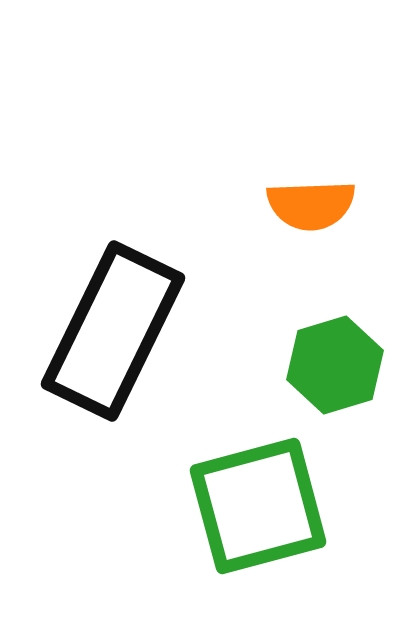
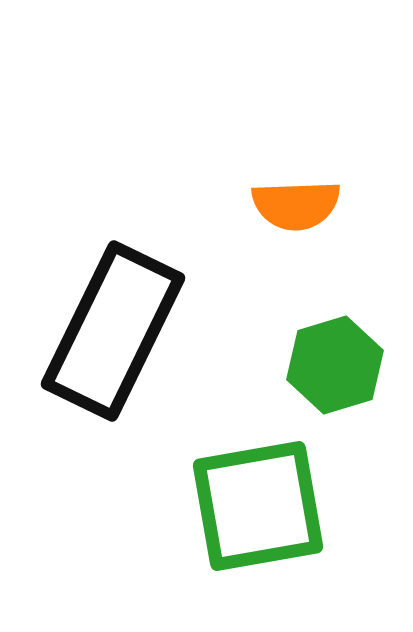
orange semicircle: moved 15 px left
green square: rotated 5 degrees clockwise
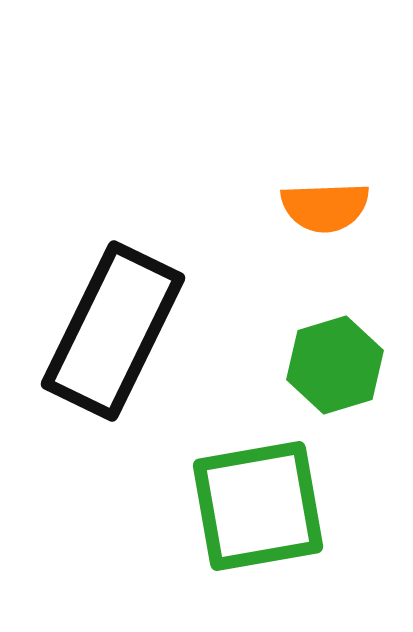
orange semicircle: moved 29 px right, 2 px down
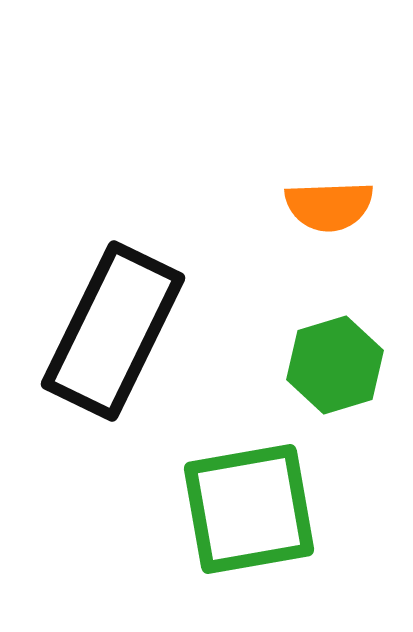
orange semicircle: moved 4 px right, 1 px up
green square: moved 9 px left, 3 px down
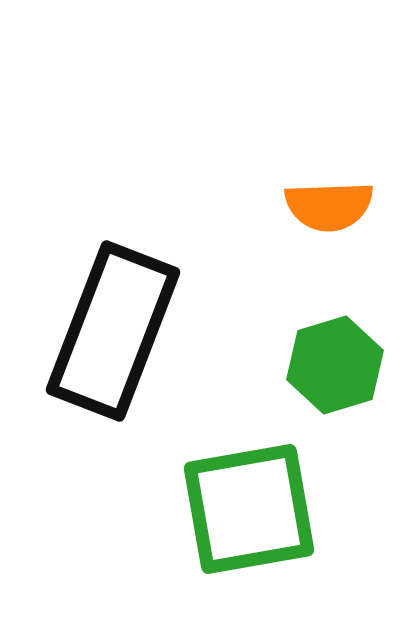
black rectangle: rotated 5 degrees counterclockwise
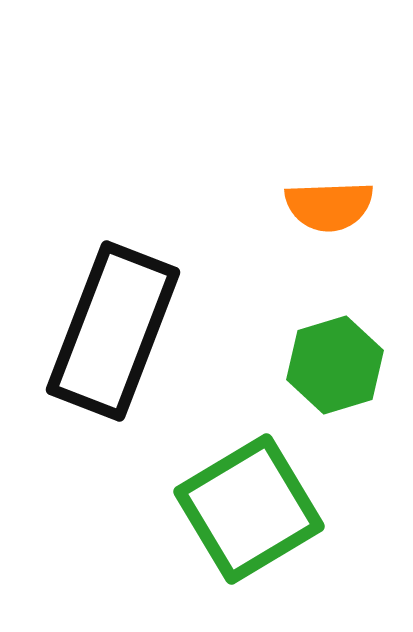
green square: rotated 21 degrees counterclockwise
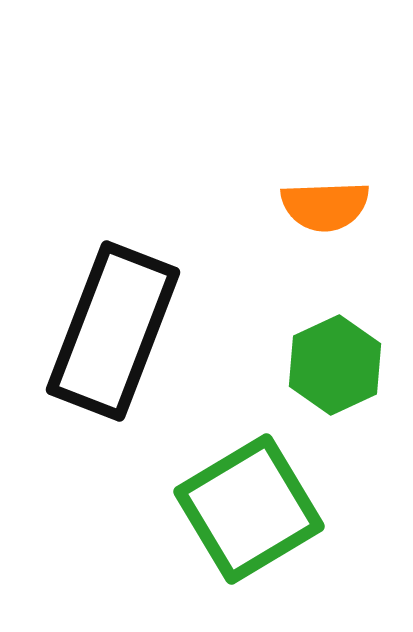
orange semicircle: moved 4 px left
green hexagon: rotated 8 degrees counterclockwise
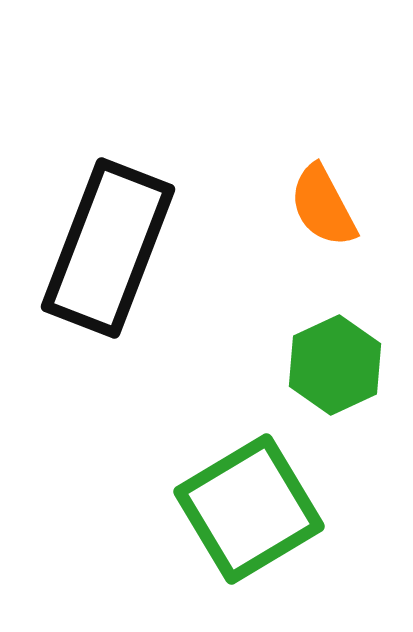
orange semicircle: moved 2 px left; rotated 64 degrees clockwise
black rectangle: moved 5 px left, 83 px up
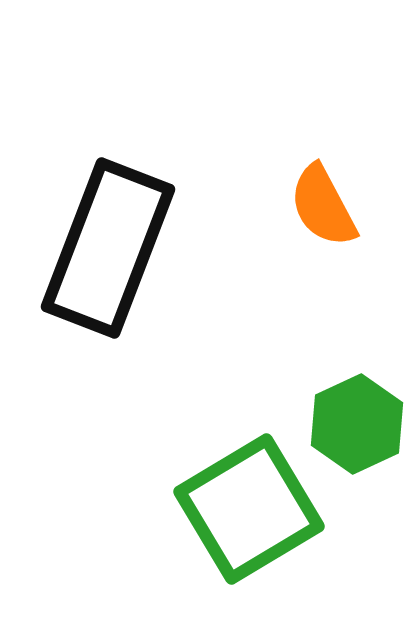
green hexagon: moved 22 px right, 59 px down
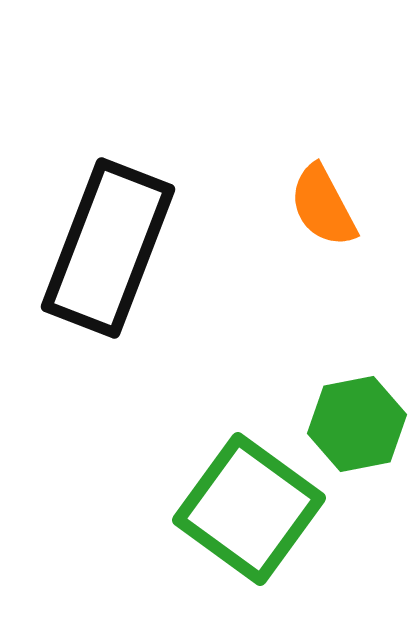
green hexagon: rotated 14 degrees clockwise
green square: rotated 23 degrees counterclockwise
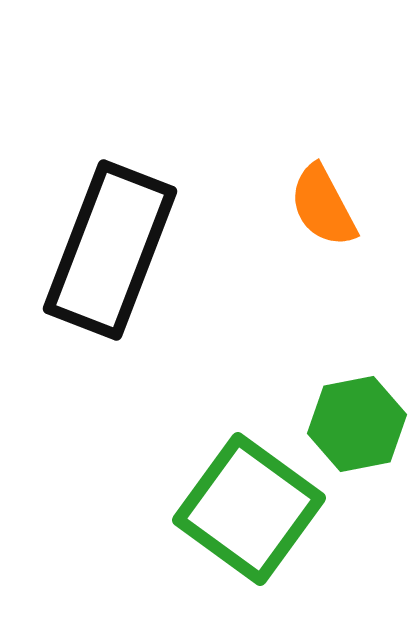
black rectangle: moved 2 px right, 2 px down
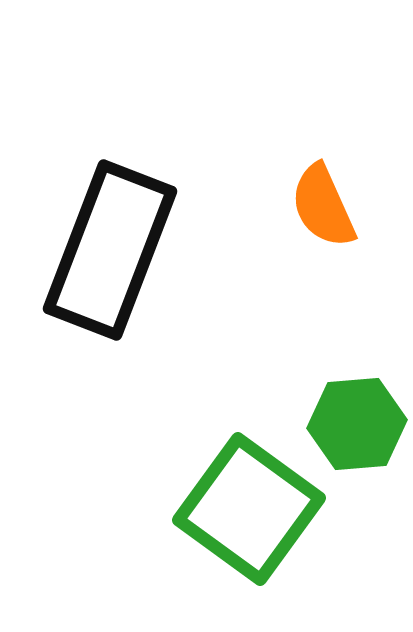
orange semicircle: rotated 4 degrees clockwise
green hexagon: rotated 6 degrees clockwise
